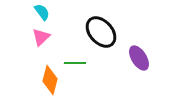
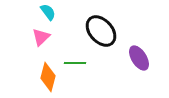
cyan semicircle: moved 6 px right
black ellipse: moved 1 px up
orange diamond: moved 2 px left, 3 px up
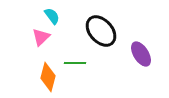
cyan semicircle: moved 4 px right, 4 px down
purple ellipse: moved 2 px right, 4 px up
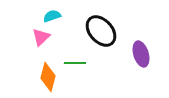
cyan semicircle: rotated 72 degrees counterclockwise
purple ellipse: rotated 15 degrees clockwise
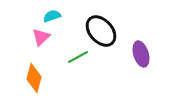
green line: moved 3 px right, 6 px up; rotated 30 degrees counterclockwise
orange diamond: moved 14 px left, 1 px down
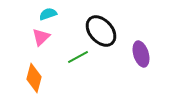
cyan semicircle: moved 4 px left, 2 px up
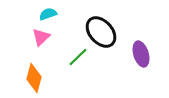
black ellipse: moved 1 px down
green line: rotated 15 degrees counterclockwise
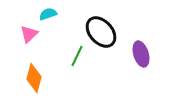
pink triangle: moved 12 px left, 3 px up
green line: moved 1 px left, 1 px up; rotated 20 degrees counterclockwise
